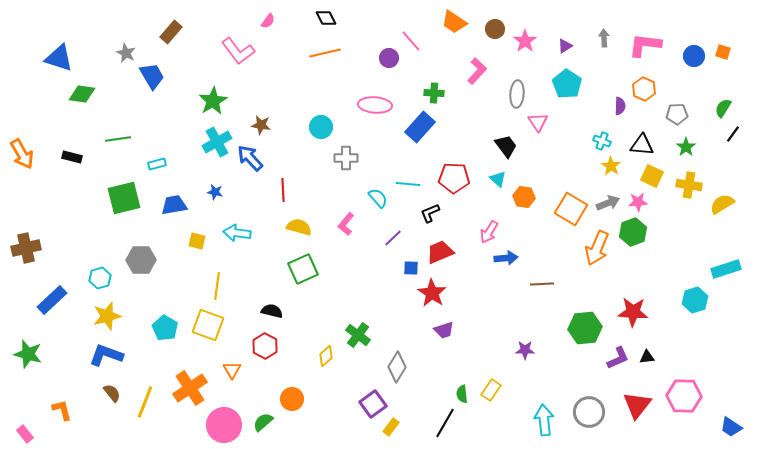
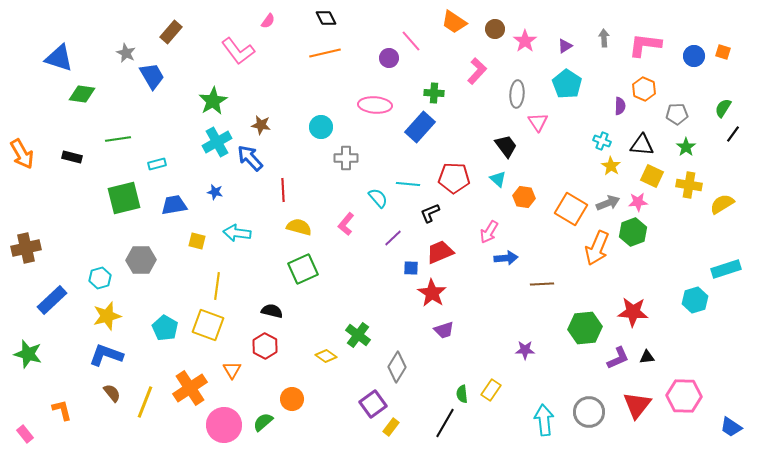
yellow diamond at (326, 356): rotated 75 degrees clockwise
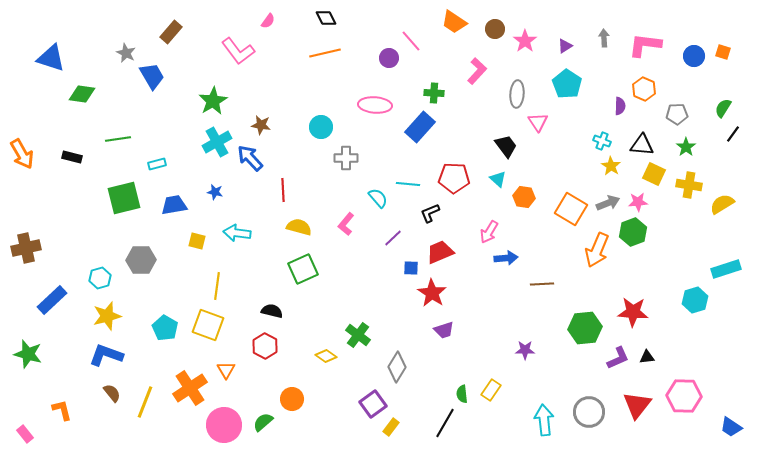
blue triangle at (59, 58): moved 8 px left
yellow square at (652, 176): moved 2 px right, 2 px up
orange arrow at (597, 248): moved 2 px down
orange triangle at (232, 370): moved 6 px left
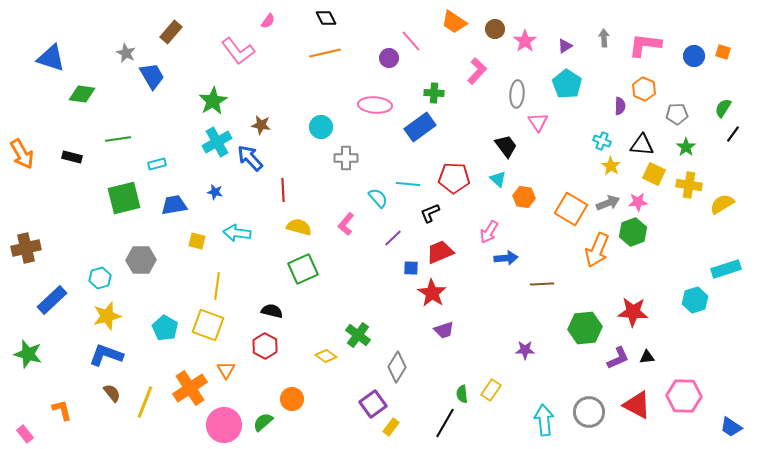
blue rectangle at (420, 127): rotated 12 degrees clockwise
red triangle at (637, 405): rotated 40 degrees counterclockwise
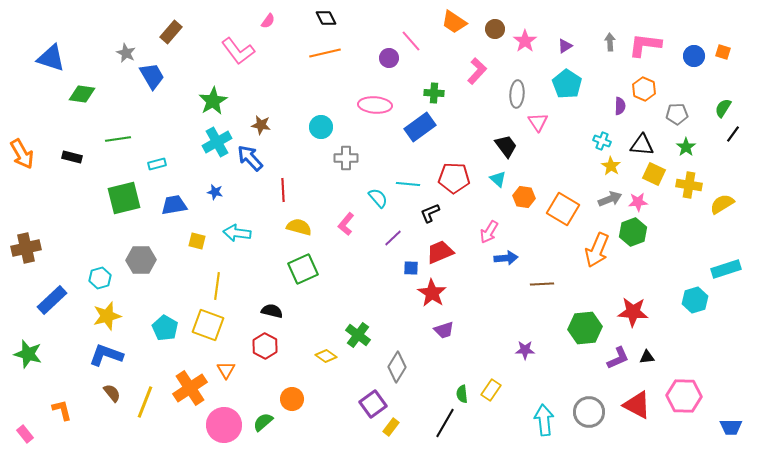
gray arrow at (604, 38): moved 6 px right, 4 px down
gray arrow at (608, 203): moved 2 px right, 4 px up
orange square at (571, 209): moved 8 px left
blue trapezoid at (731, 427): rotated 35 degrees counterclockwise
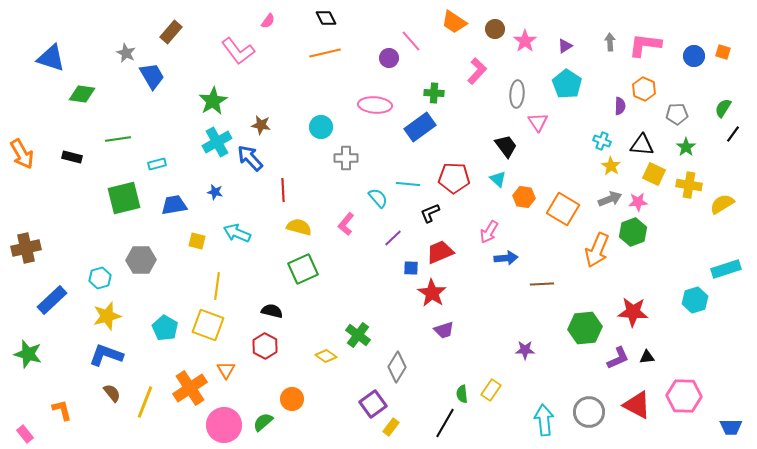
cyan arrow at (237, 233): rotated 16 degrees clockwise
